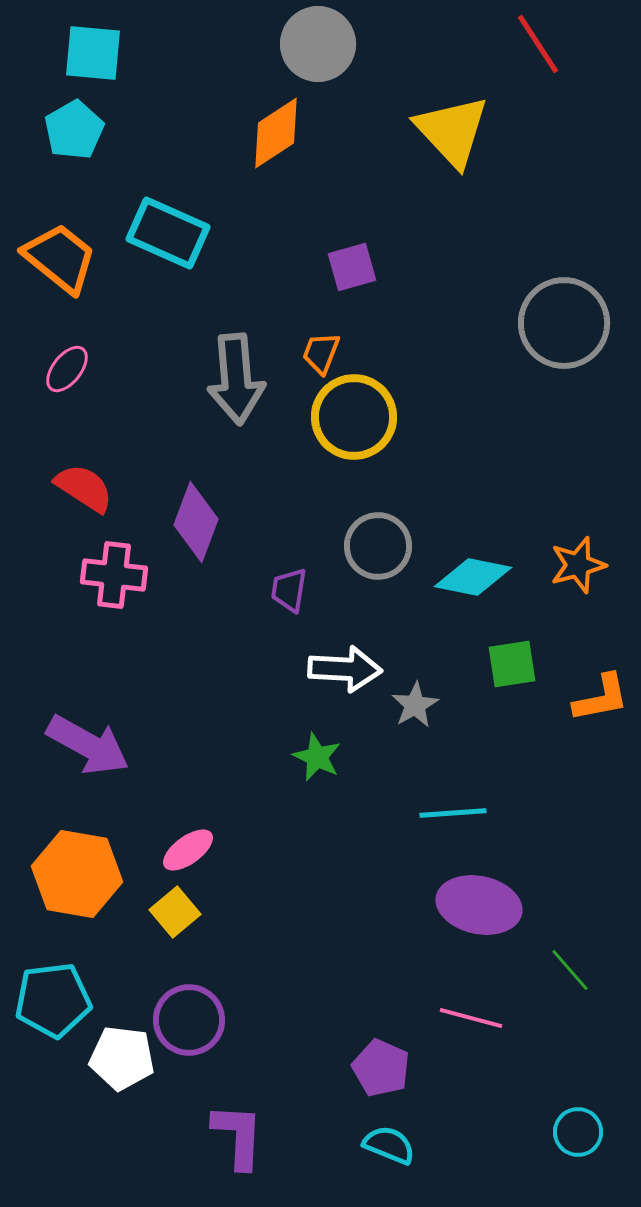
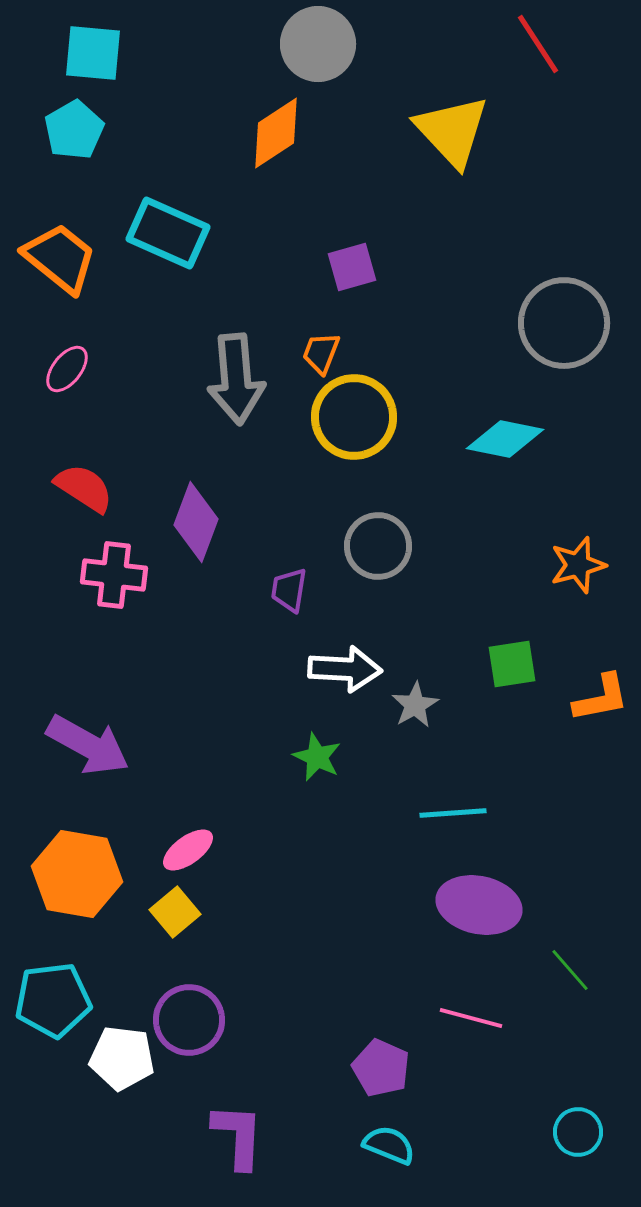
cyan diamond at (473, 577): moved 32 px right, 138 px up
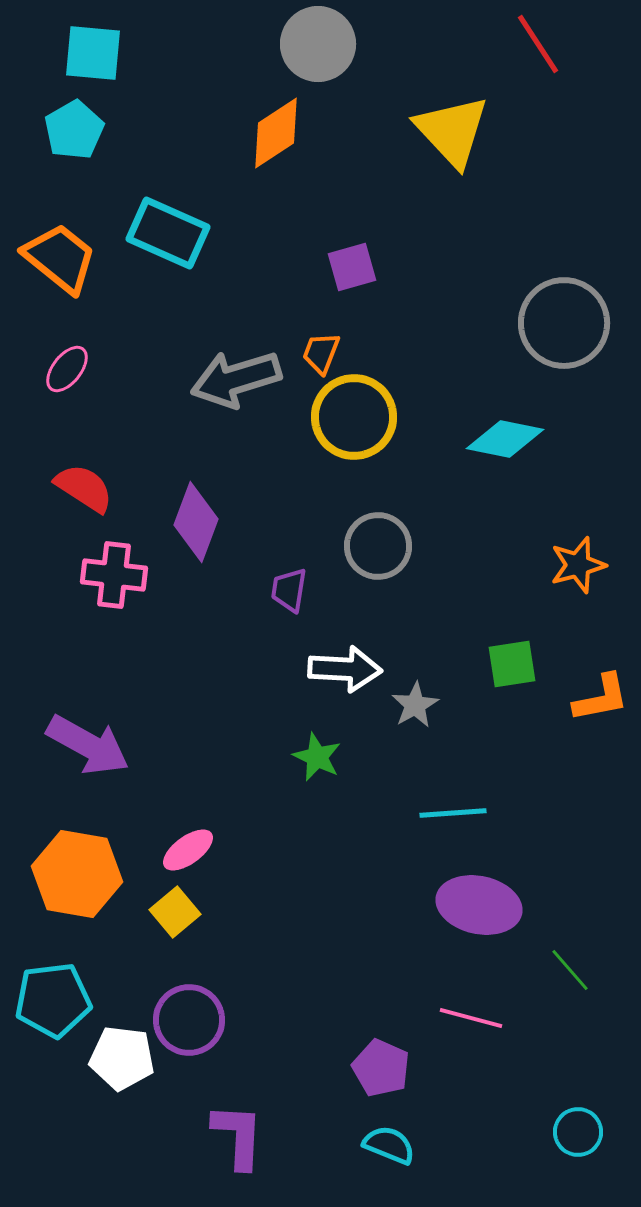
gray arrow at (236, 379): rotated 78 degrees clockwise
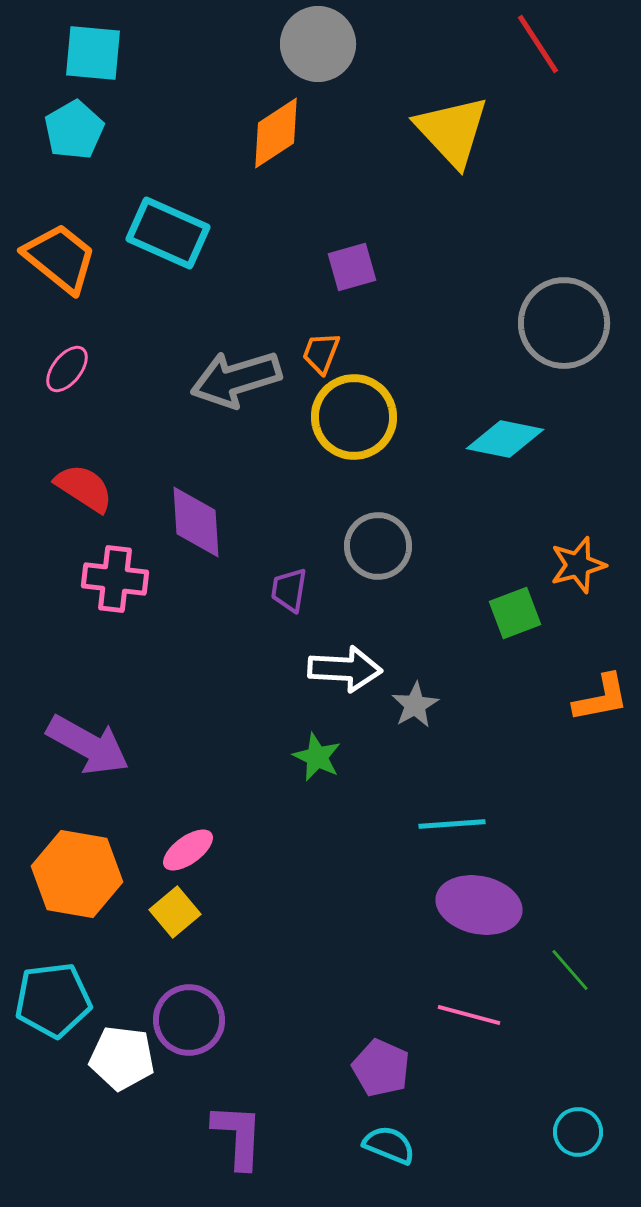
purple diamond at (196, 522): rotated 24 degrees counterclockwise
pink cross at (114, 575): moved 1 px right, 4 px down
green square at (512, 664): moved 3 px right, 51 px up; rotated 12 degrees counterclockwise
cyan line at (453, 813): moved 1 px left, 11 px down
pink line at (471, 1018): moved 2 px left, 3 px up
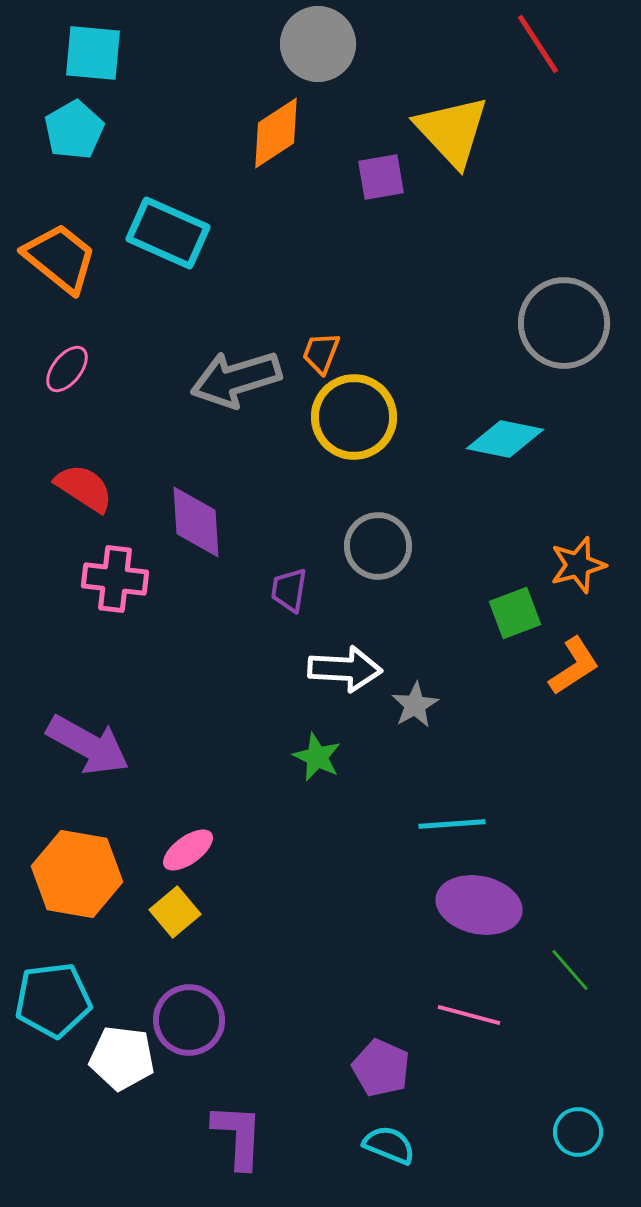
purple square at (352, 267): moved 29 px right, 90 px up; rotated 6 degrees clockwise
orange L-shape at (601, 698): moved 27 px left, 32 px up; rotated 22 degrees counterclockwise
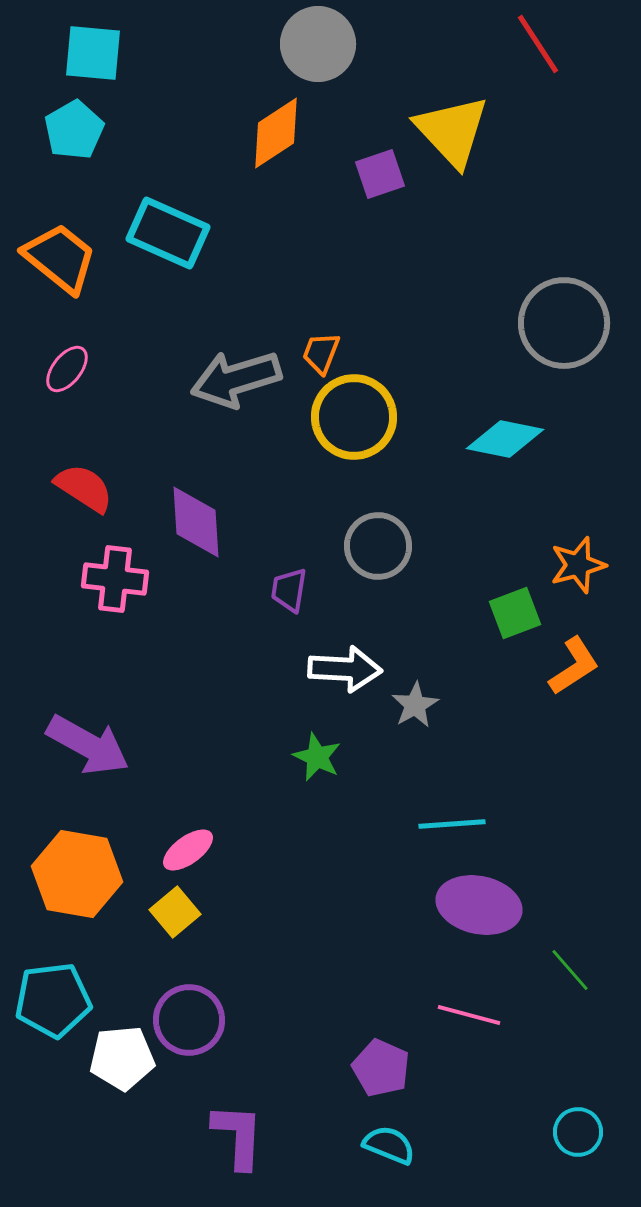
purple square at (381, 177): moved 1 px left, 3 px up; rotated 9 degrees counterclockwise
white pentagon at (122, 1058): rotated 12 degrees counterclockwise
